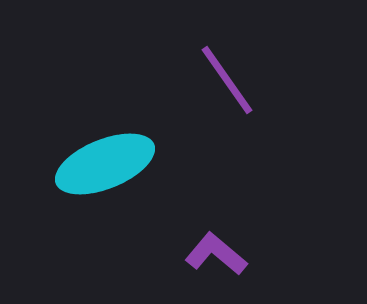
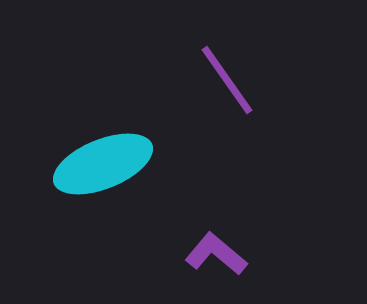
cyan ellipse: moved 2 px left
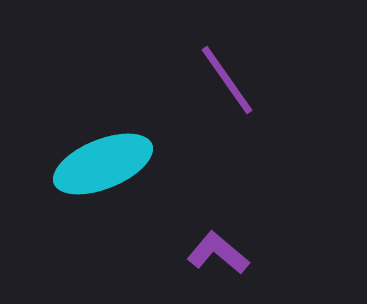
purple L-shape: moved 2 px right, 1 px up
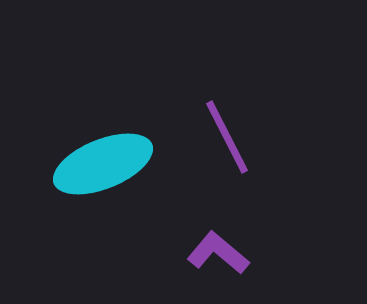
purple line: moved 57 px down; rotated 8 degrees clockwise
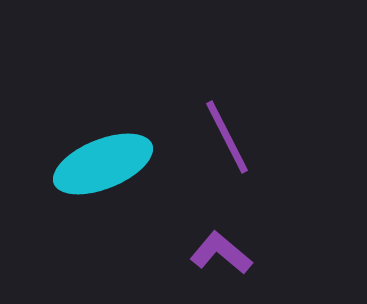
purple L-shape: moved 3 px right
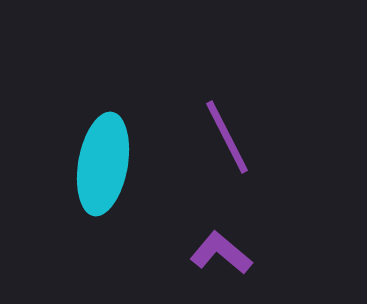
cyan ellipse: rotated 58 degrees counterclockwise
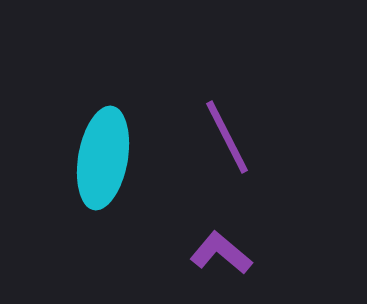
cyan ellipse: moved 6 px up
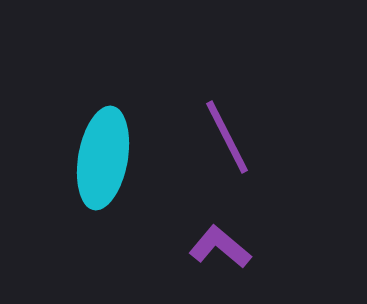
purple L-shape: moved 1 px left, 6 px up
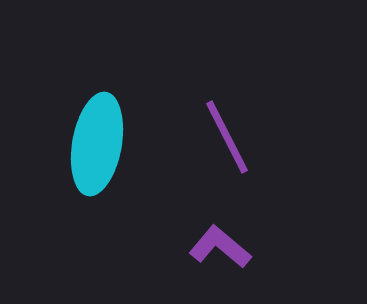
cyan ellipse: moved 6 px left, 14 px up
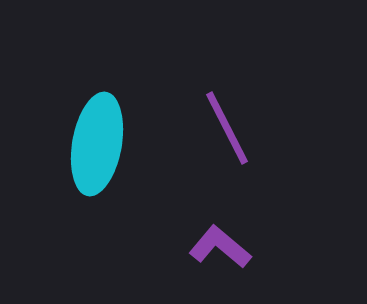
purple line: moved 9 px up
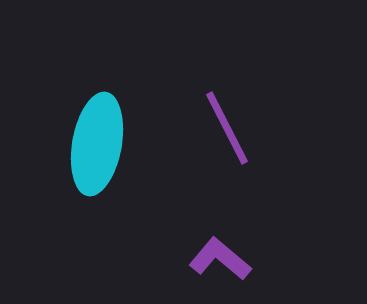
purple L-shape: moved 12 px down
